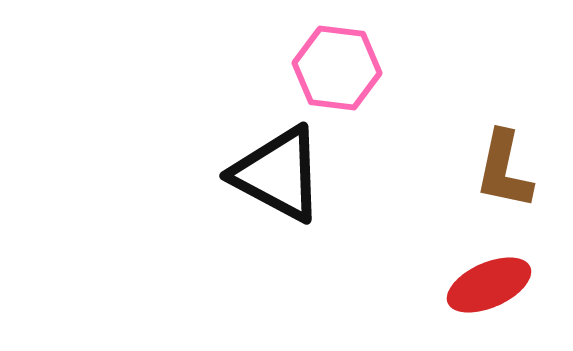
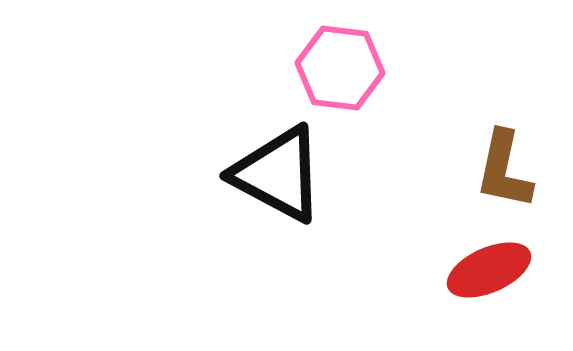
pink hexagon: moved 3 px right
red ellipse: moved 15 px up
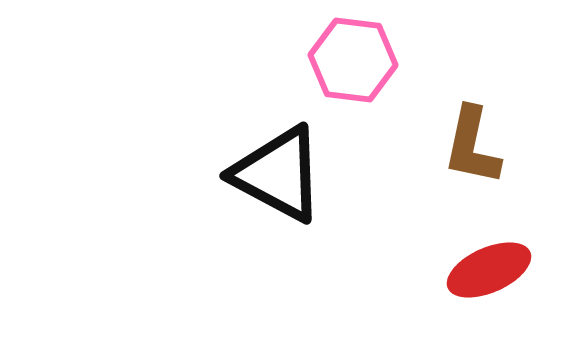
pink hexagon: moved 13 px right, 8 px up
brown L-shape: moved 32 px left, 24 px up
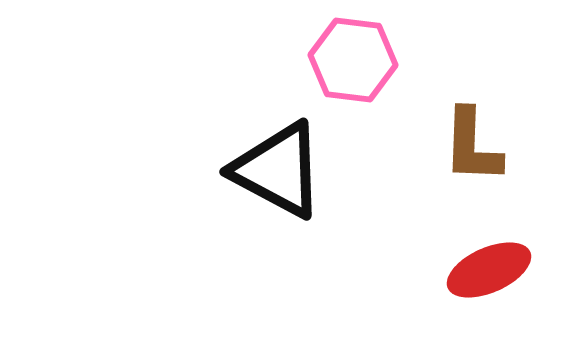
brown L-shape: rotated 10 degrees counterclockwise
black triangle: moved 4 px up
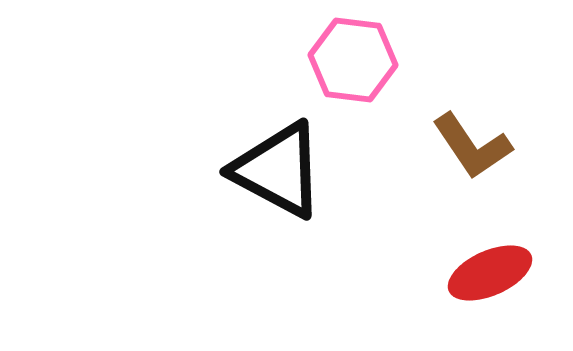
brown L-shape: rotated 36 degrees counterclockwise
red ellipse: moved 1 px right, 3 px down
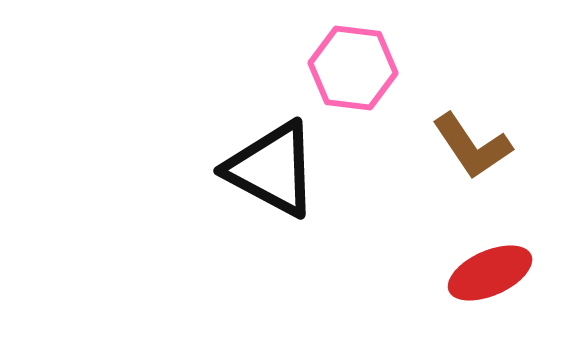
pink hexagon: moved 8 px down
black triangle: moved 6 px left, 1 px up
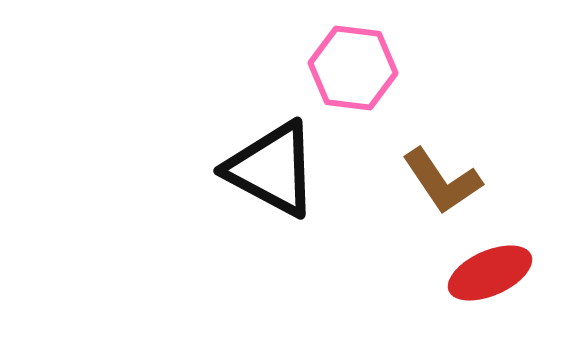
brown L-shape: moved 30 px left, 35 px down
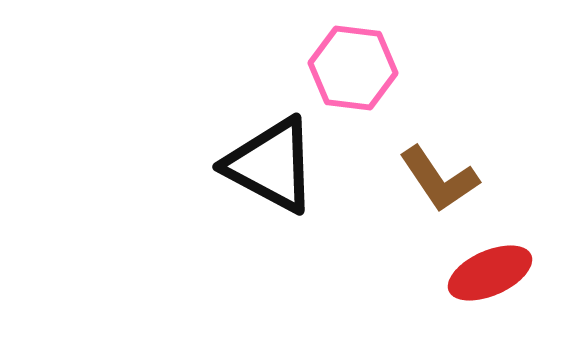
black triangle: moved 1 px left, 4 px up
brown L-shape: moved 3 px left, 2 px up
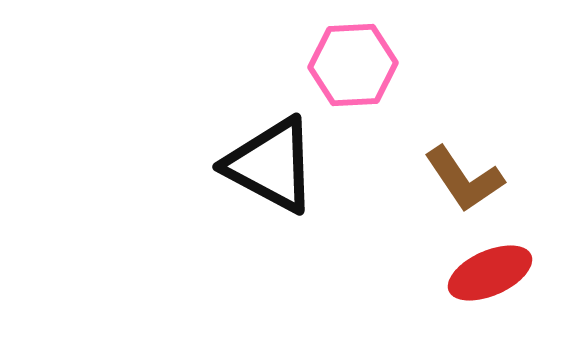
pink hexagon: moved 3 px up; rotated 10 degrees counterclockwise
brown L-shape: moved 25 px right
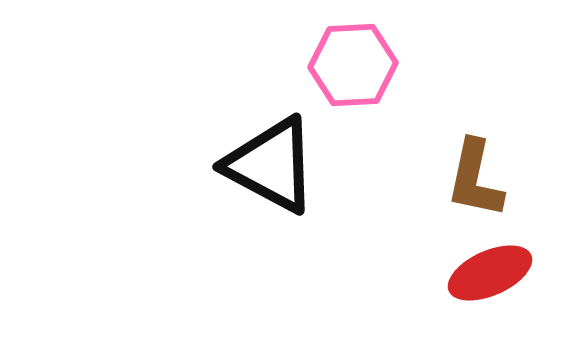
brown L-shape: moved 11 px right; rotated 46 degrees clockwise
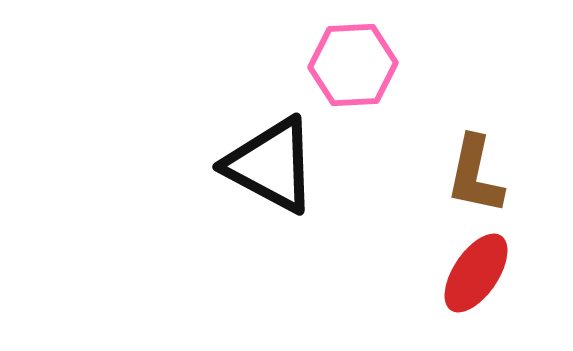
brown L-shape: moved 4 px up
red ellipse: moved 14 px left; rotated 32 degrees counterclockwise
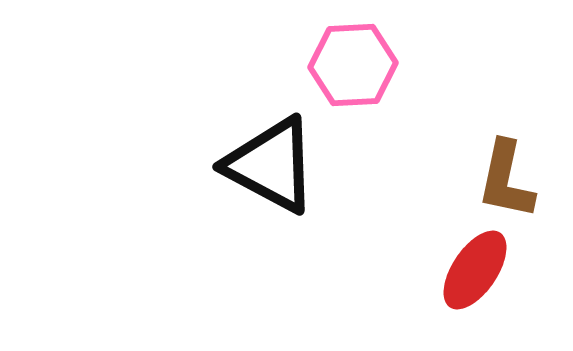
brown L-shape: moved 31 px right, 5 px down
red ellipse: moved 1 px left, 3 px up
